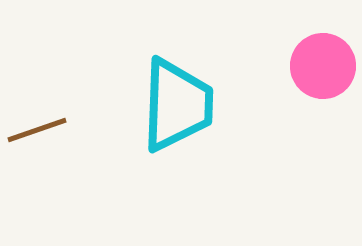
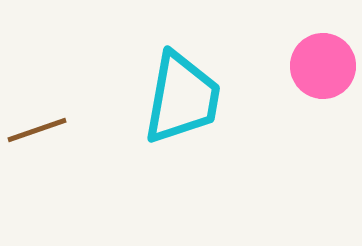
cyan trapezoid: moved 5 px right, 7 px up; rotated 8 degrees clockwise
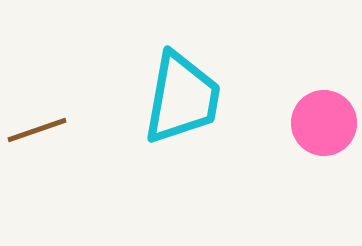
pink circle: moved 1 px right, 57 px down
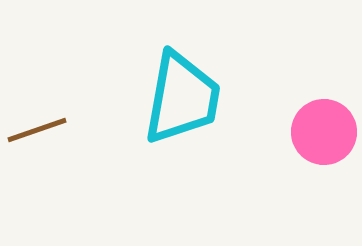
pink circle: moved 9 px down
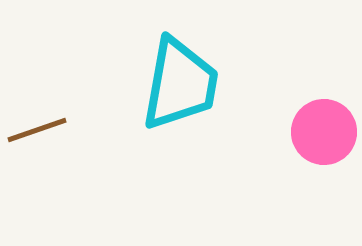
cyan trapezoid: moved 2 px left, 14 px up
